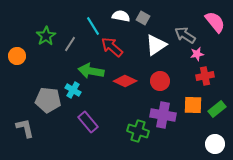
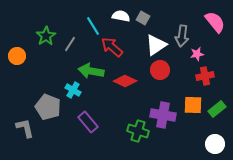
gray arrow: moved 3 px left, 1 px down; rotated 115 degrees counterclockwise
red circle: moved 11 px up
gray pentagon: moved 7 px down; rotated 15 degrees clockwise
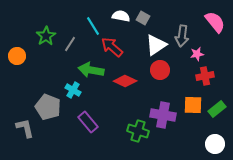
green arrow: moved 1 px up
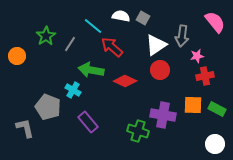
cyan line: rotated 18 degrees counterclockwise
pink star: moved 2 px down
green rectangle: rotated 66 degrees clockwise
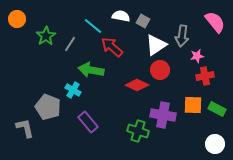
gray square: moved 3 px down
orange circle: moved 37 px up
red diamond: moved 12 px right, 4 px down
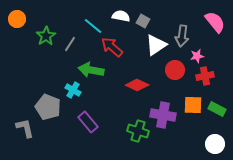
red circle: moved 15 px right
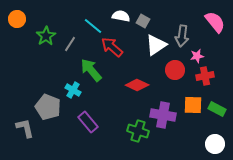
green arrow: rotated 40 degrees clockwise
